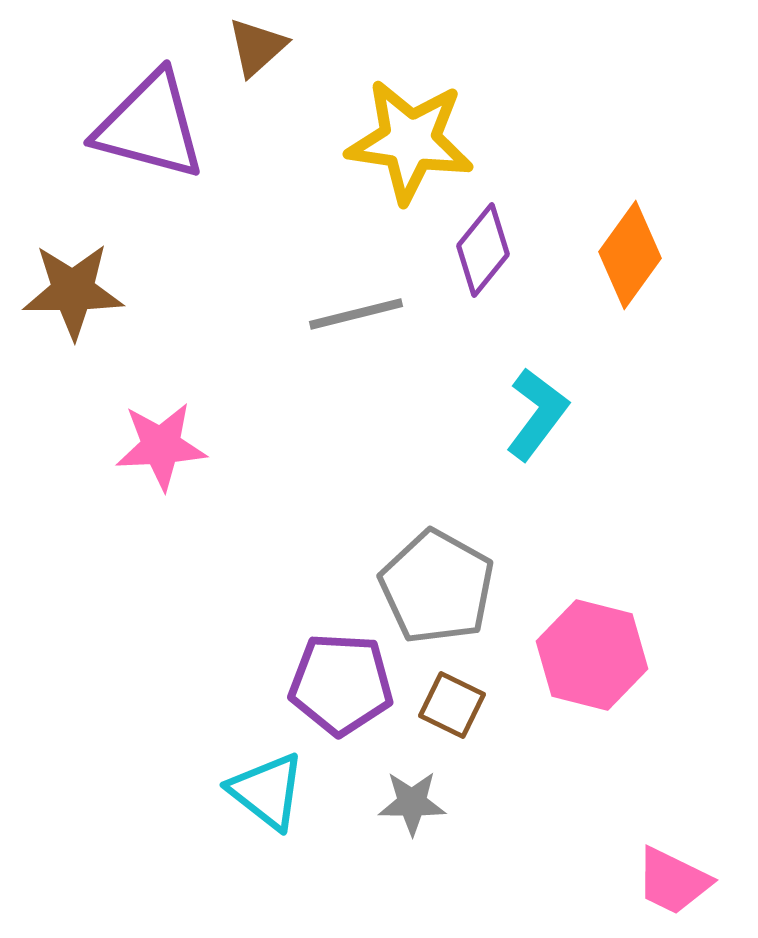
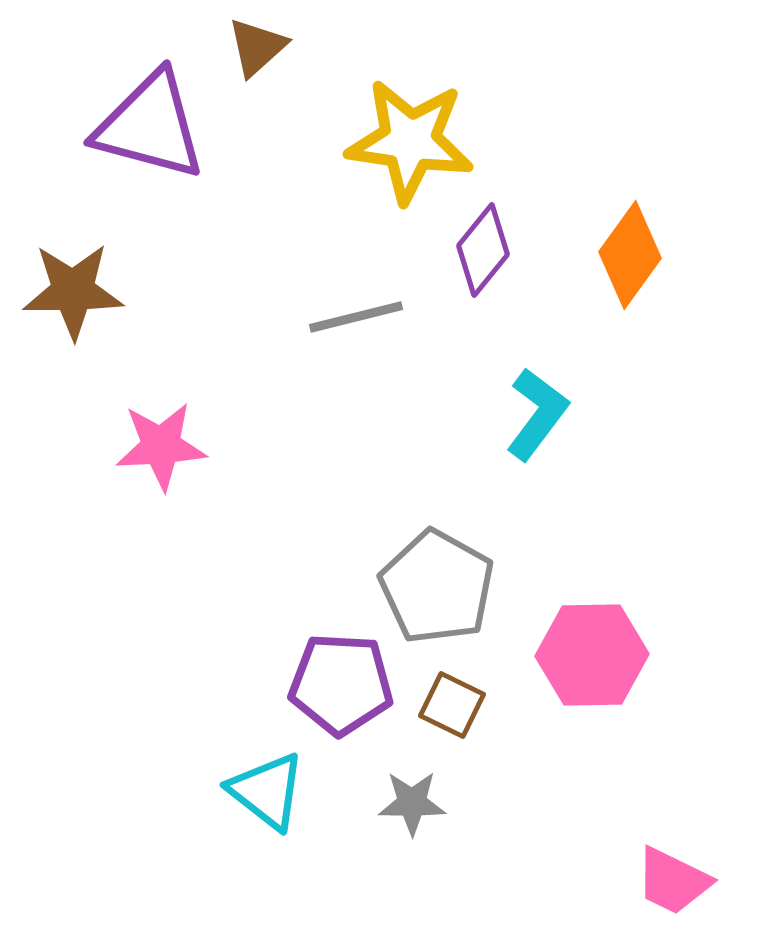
gray line: moved 3 px down
pink hexagon: rotated 15 degrees counterclockwise
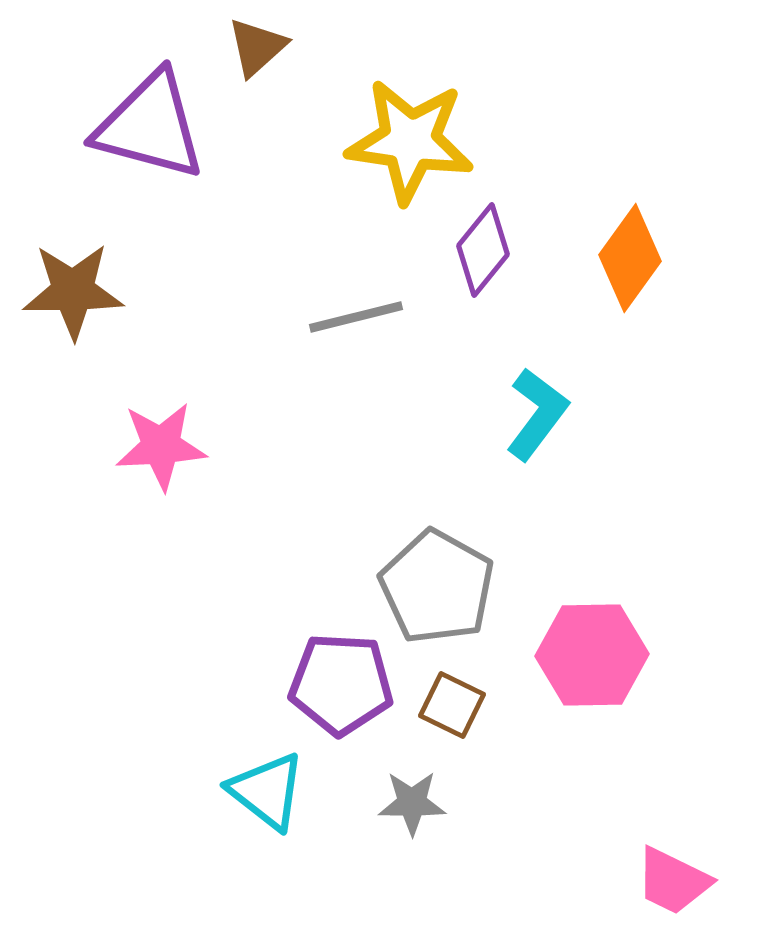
orange diamond: moved 3 px down
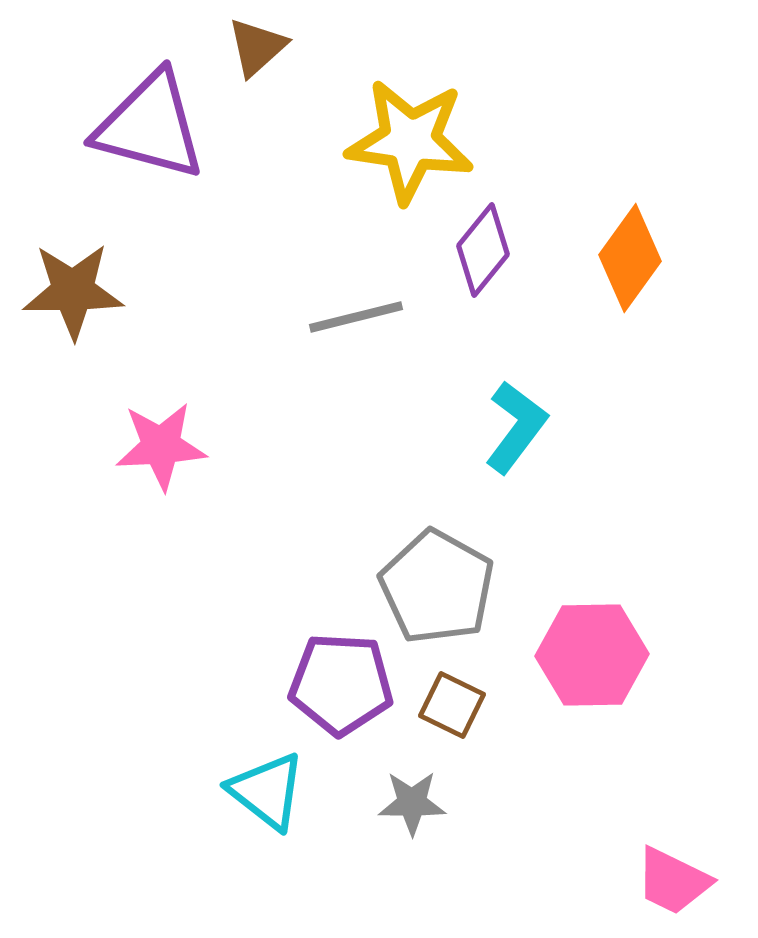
cyan L-shape: moved 21 px left, 13 px down
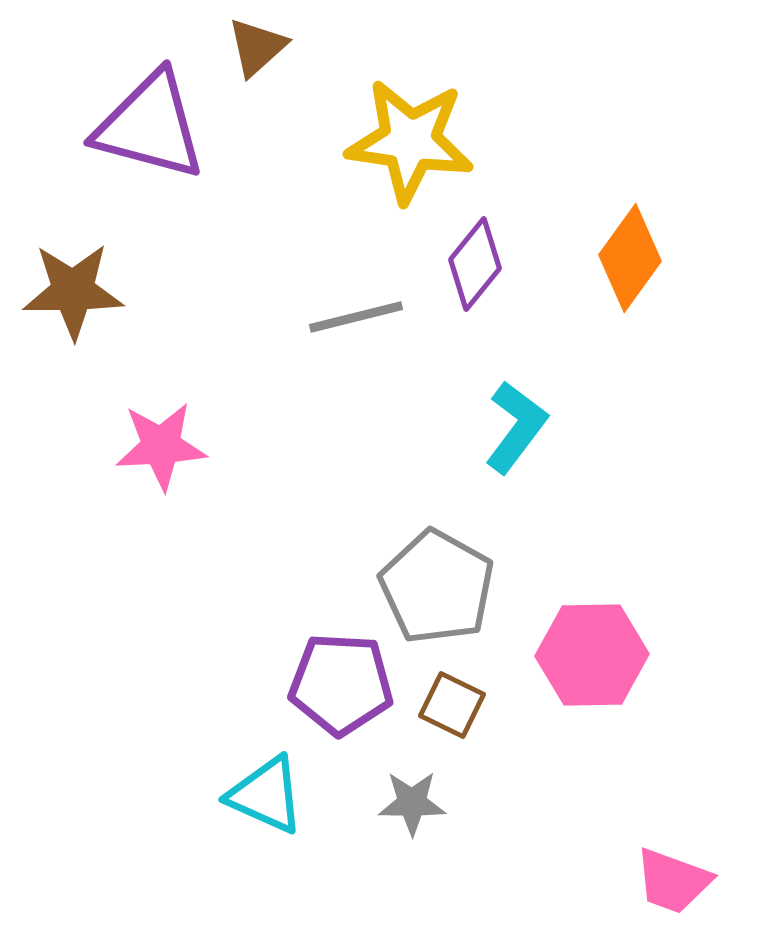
purple diamond: moved 8 px left, 14 px down
cyan triangle: moved 1 px left, 4 px down; rotated 14 degrees counterclockwise
pink trapezoid: rotated 6 degrees counterclockwise
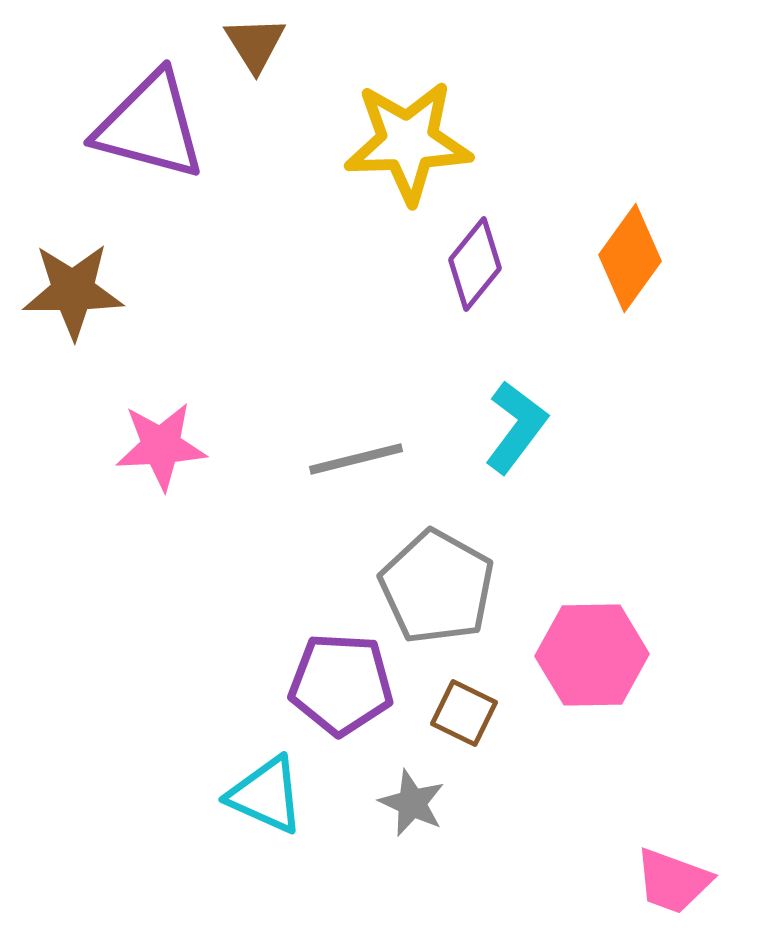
brown triangle: moved 2 px left, 3 px up; rotated 20 degrees counterclockwise
yellow star: moved 2 px left, 1 px down; rotated 10 degrees counterclockwise
gray line: moved 142 px down
brown square: moved 12 px right, 8 px down
gray star: rotated 24 degrees clockwise
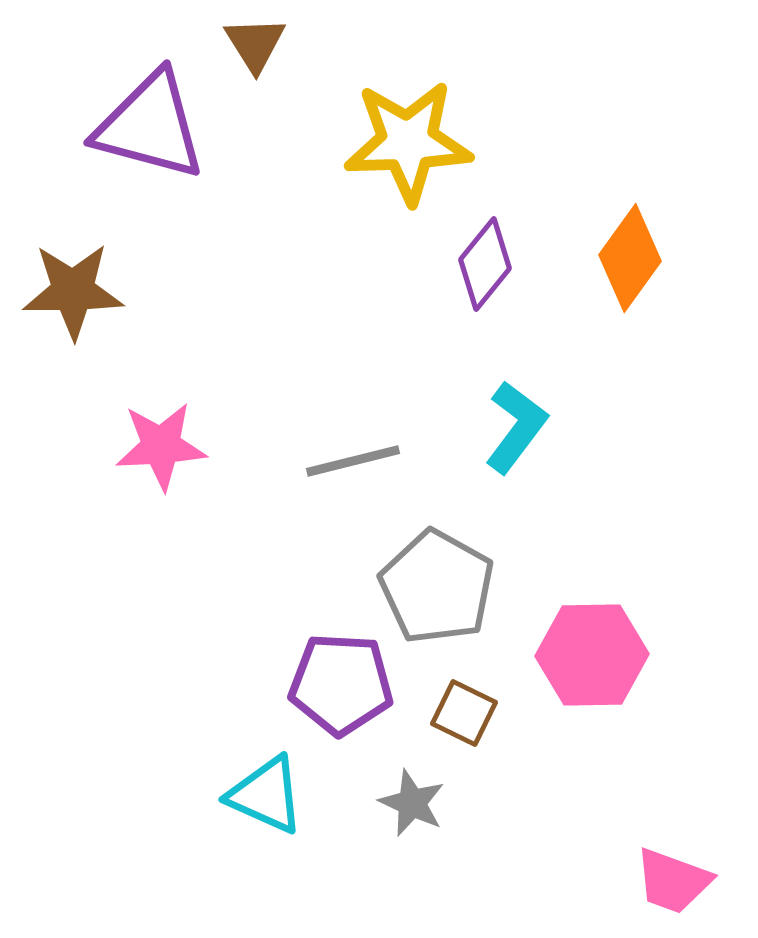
purple diamond: moved 10 px right
gray line: moved 3 px left, 2 px down
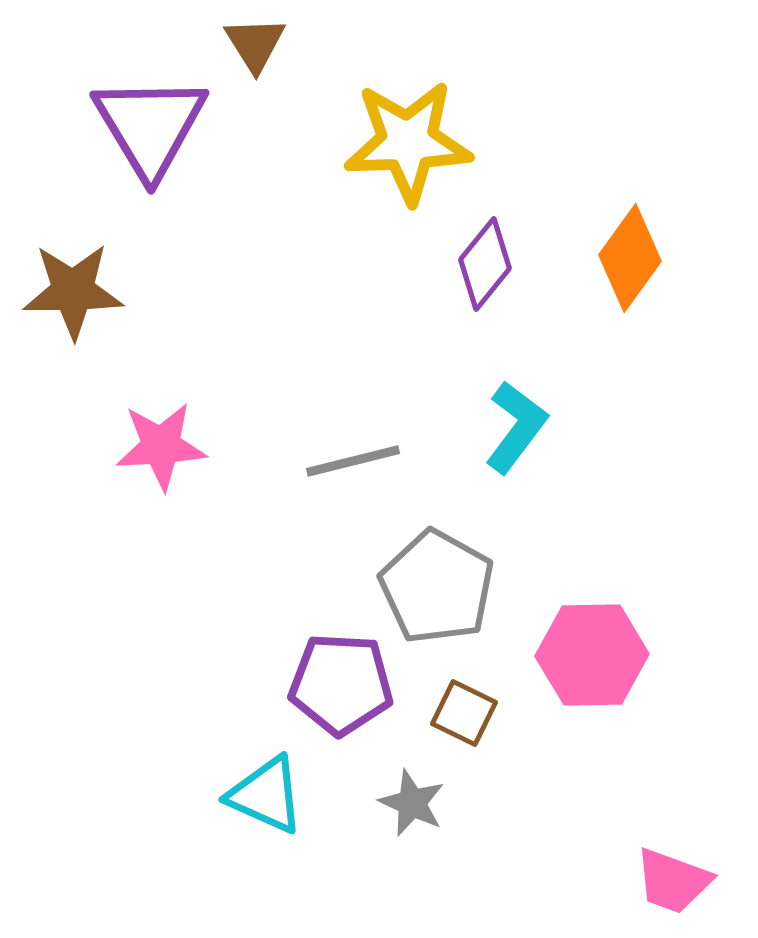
purple triangle: rotated 44 degrees clockwise
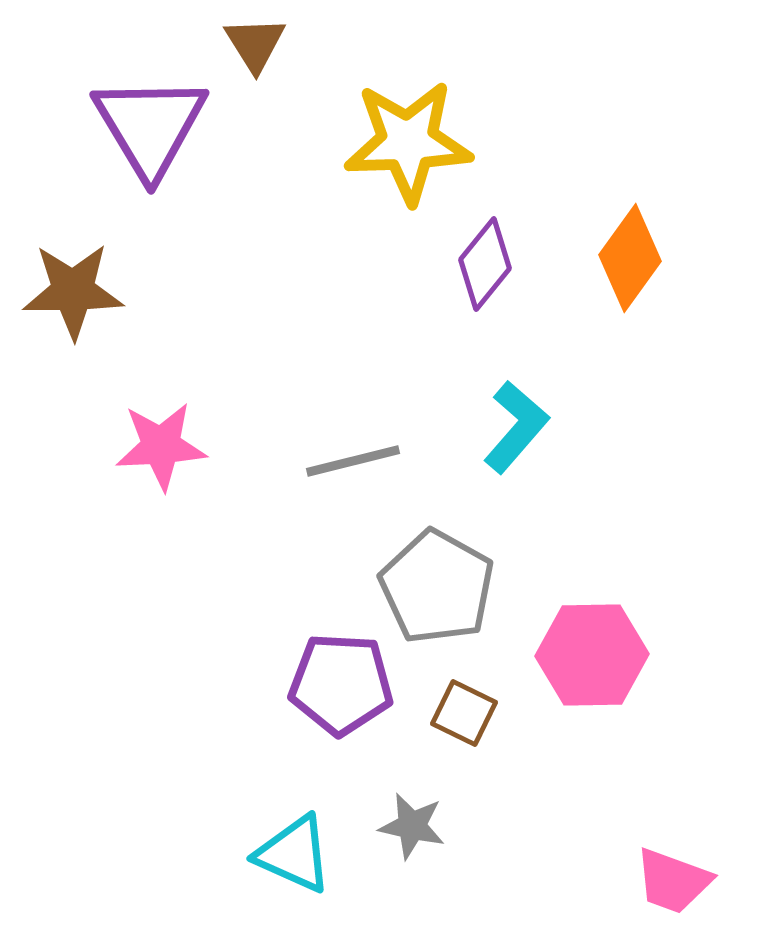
cyan L-shape: rotated 4 degrees clockwise
cyan triangle: moved 28 px right, 59 px down
gray star: moved 23 px down; rotated 12 degrees counterclockwise
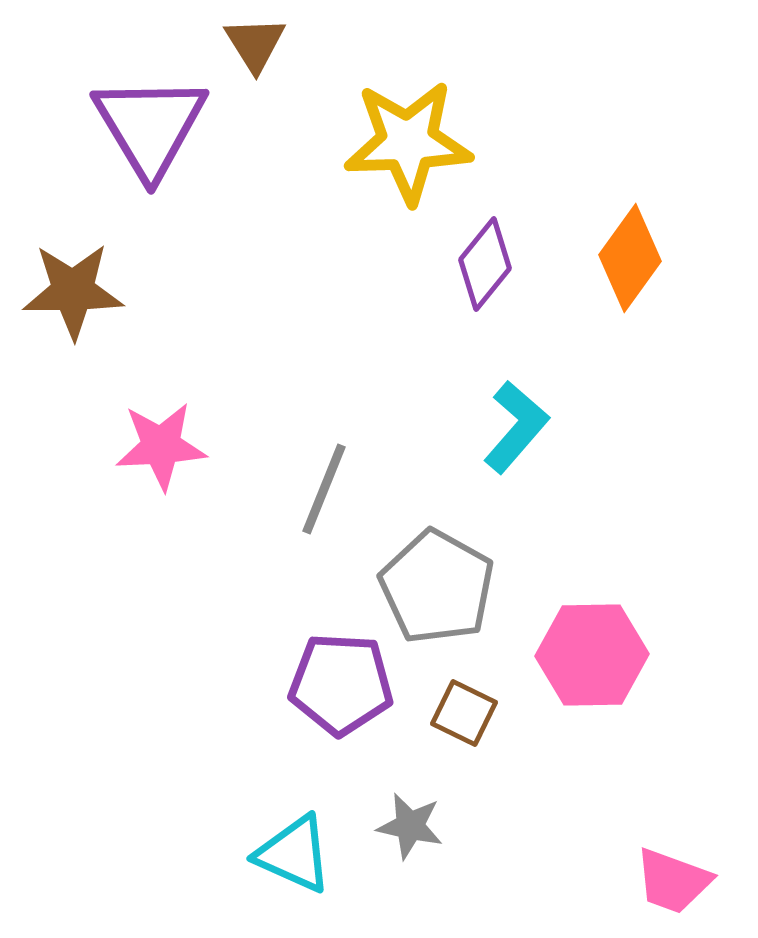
gray line: moved 29 px left, 28 px down; rotated 54 degrees counterclockwise
gray star: moved 2 px left
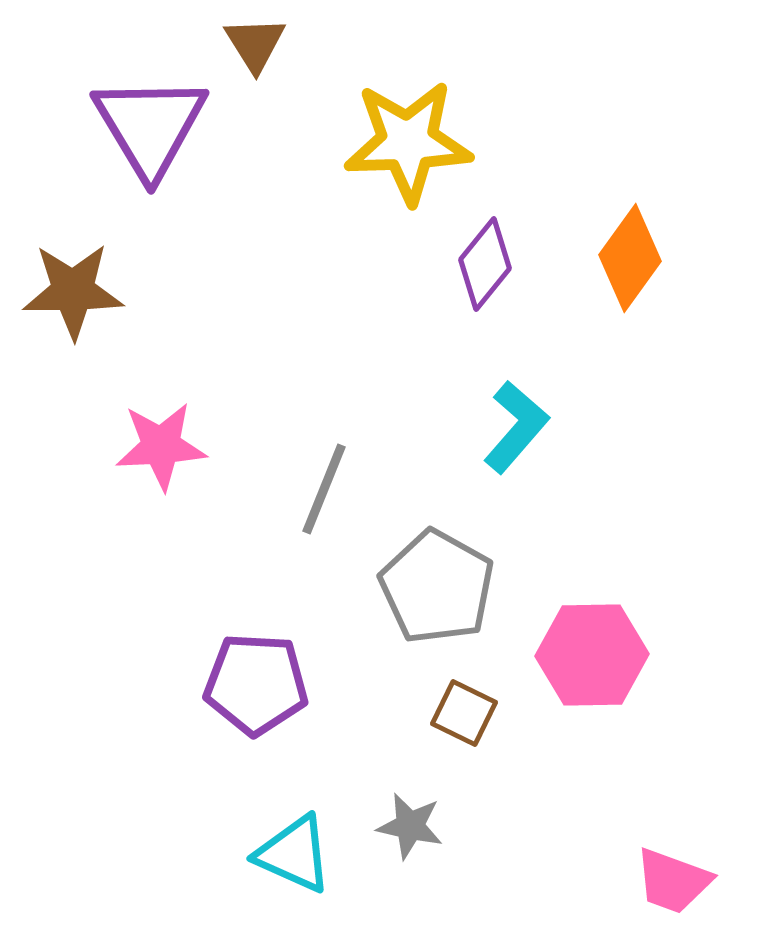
purple pentagon: moved 85 px left
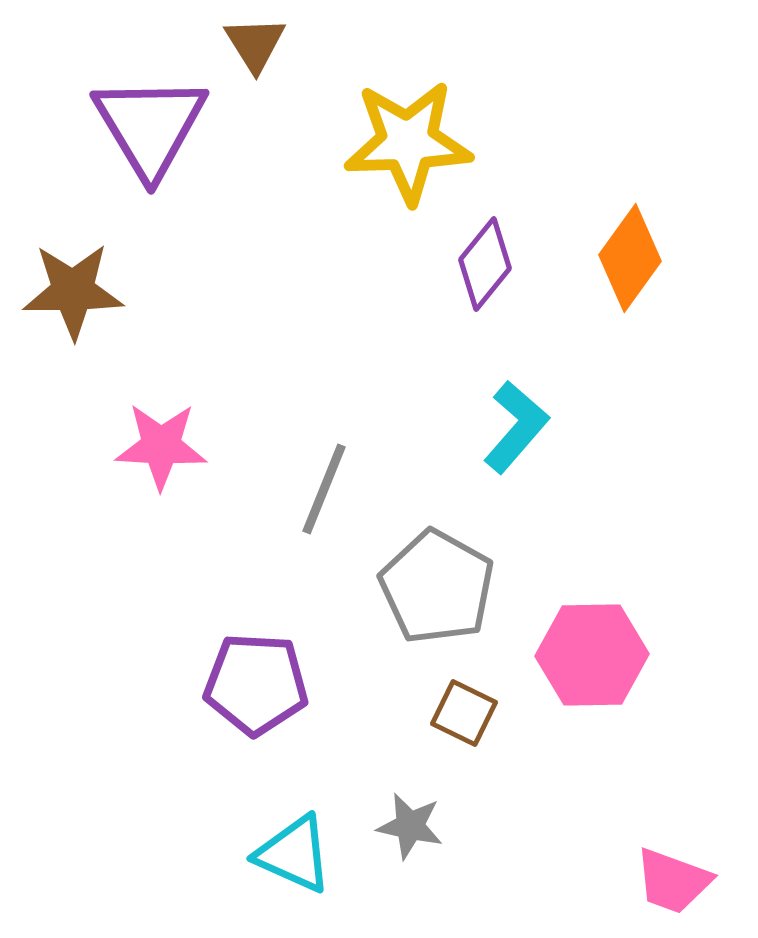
pink star: rotated 6 degrees clockwise
